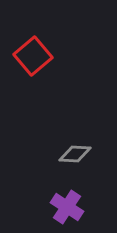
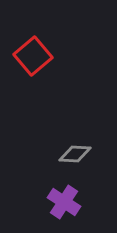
purple cross: moved 3 px left, 5 px up
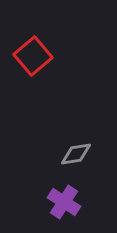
gray diamond: moved 1 px right; rotated 12 degrees counterclockwise
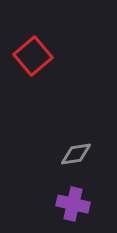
purple cross: moved 9 px right, 2 px down; rotated 20 degrees counterclockwise
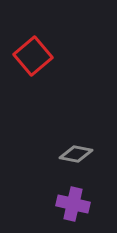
gray diamond: rotated 20 degrees clockwise
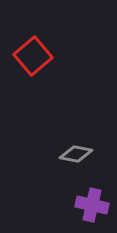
purple cross: moved 19 px right, 1 px down
